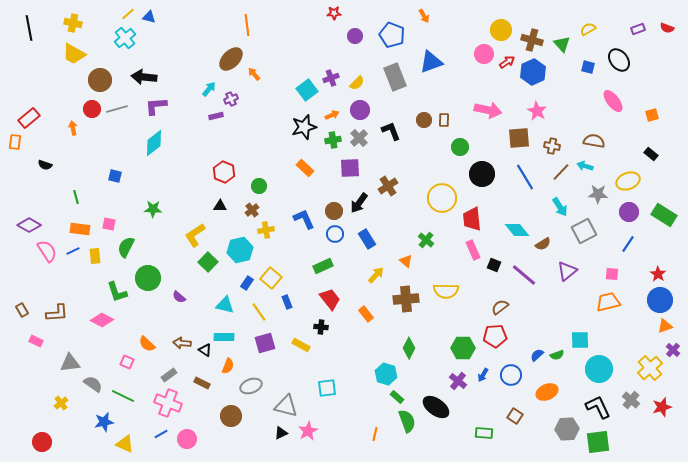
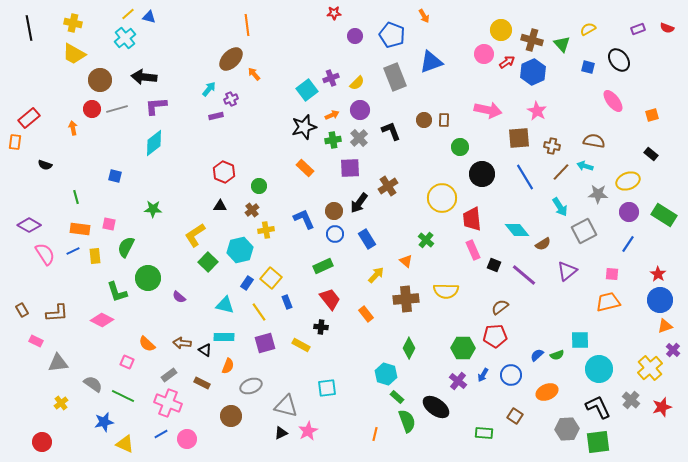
pink semicircle at (47, 251): moved 2 px left, 3 px down
gray triangle at (70, 363): moved 12 px left
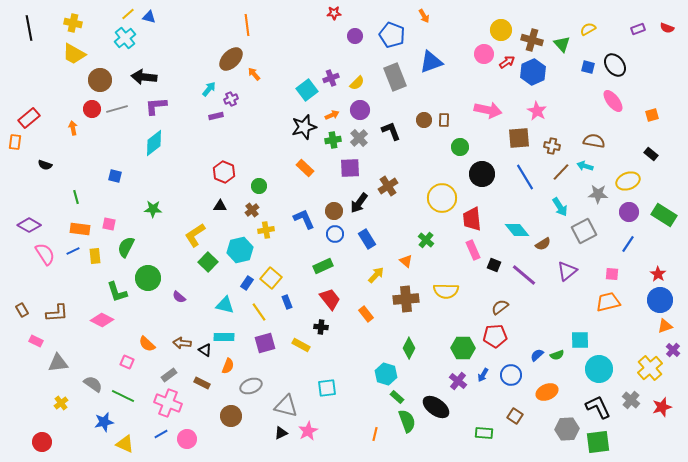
black ellipse at (619, 60): moved 4 px left, 5 px down
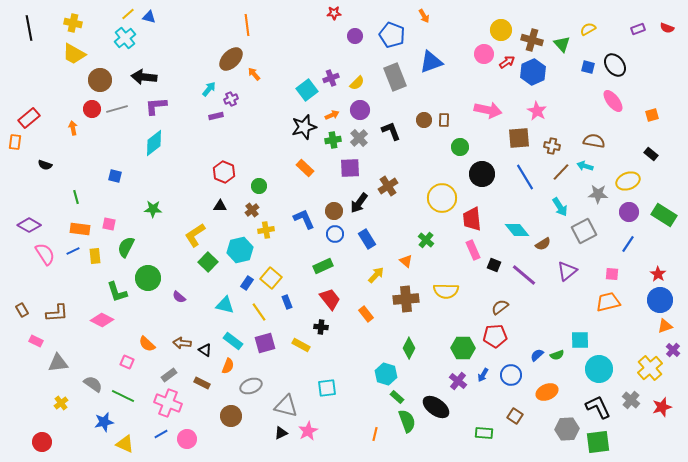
cyan rectangle at (224, 337): moved 9 px right, 4 px down; rotated 36 degrees clockwise
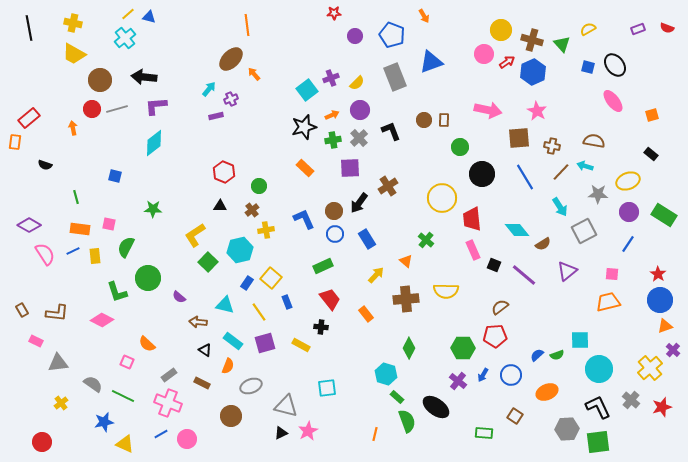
brown L-shape at (57, 313): rotated 10 degrees clockwise
brown arrow at (182, 343): moved 16 px right, 21 px up
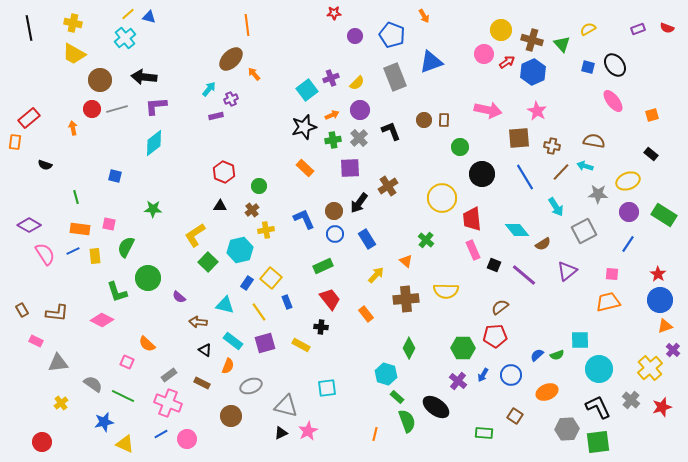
cyan arrow at (560, 207): moved 4 px left
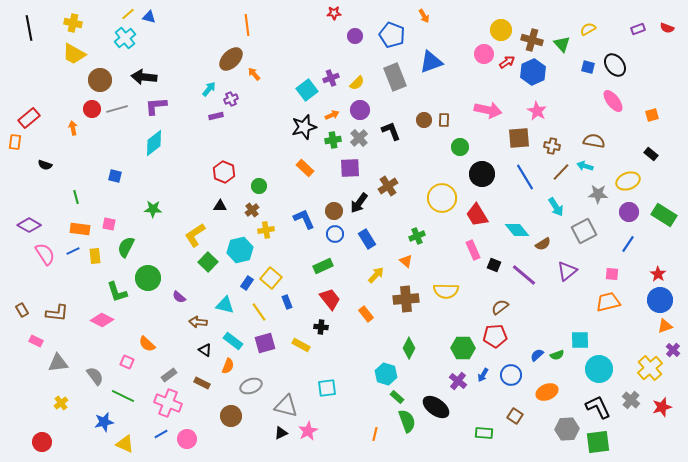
red trapezoid at (472, 219): moved 5 px right, 4 px up; rotated 25 degrees counterclockwise
green cross at (426, 240): moved 9 px left, 4 px up; rotated 28 degrees clockwise
gray semicircle at (93, 384): moved 2 px right, 8 px up; rotated 18 degrees clockwise
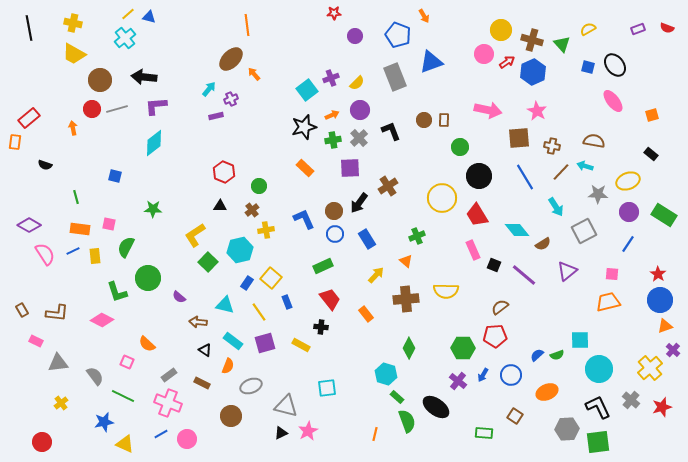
blue pentagon at (392, 35): moved 6 px right
black circle at (482, 174): moved 3 px left, 2 px down
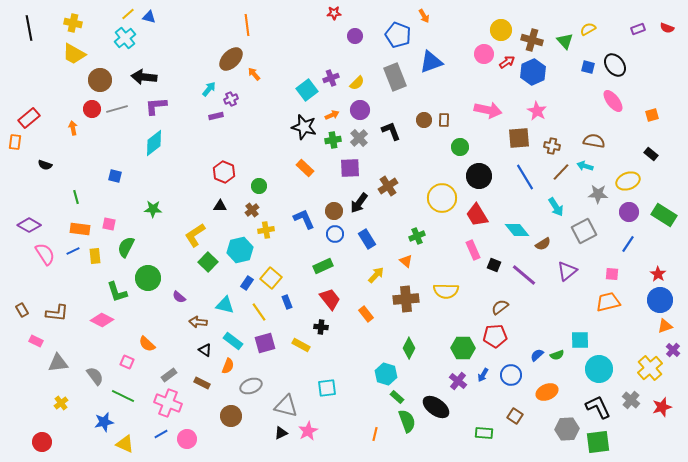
green triangle at (562, 44): moved 3 px right, 3 px up
black star at (304, 127): rotated 30 degrees clockwise
